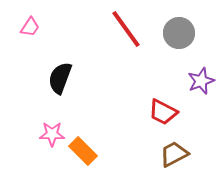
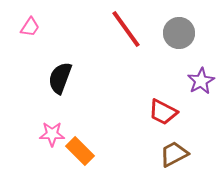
purple star: rotated 8 degrees counterclockwise
orange rectangle: moved 3 px left
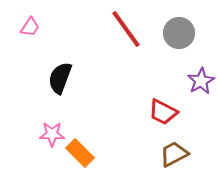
orange rectangle: moved 2 px down
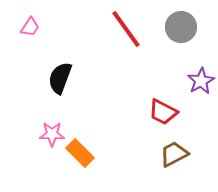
gray circle: moved 2 px right, 6 px up
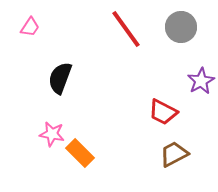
pink star: rotated 10 degrees clockwise
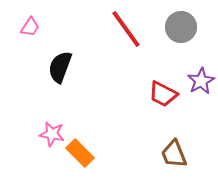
black semicircle: moved 11 px up
red trapezoid: moved 18 px up
brown trapezoid: rotated 84 degrees counterclockwise
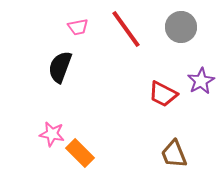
pink trapezoid: moved 48 px right; rotated 45 degrees clockwise
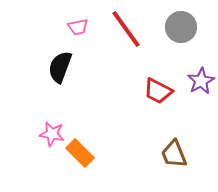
red trapezoid: moved 5 px left, 3 px up
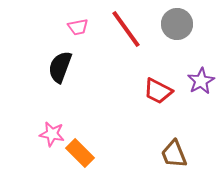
gray circle: moved 4 px left, 3 px up
